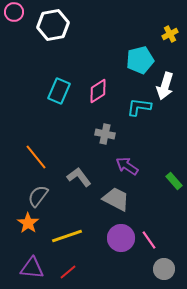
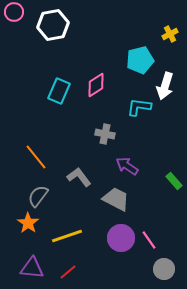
pink diamond: moved 2 px left, 6 px up
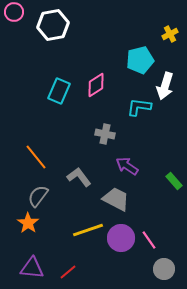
yellow line: moved 21 px right, 6 px up
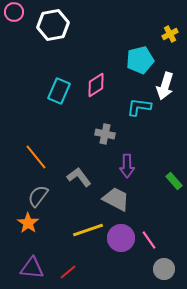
purple arrow: rotated 125 degrees counterclockwise
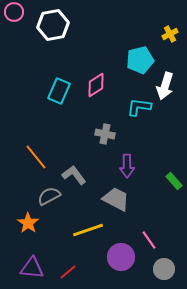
gray L-shape: moved 5 px left, 2 px up
gray semicircle: moved 11 px right; rotated 25 degrees clockwise
purple circle: moved 19 px down
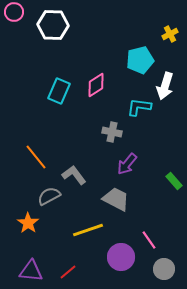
white hexagon: rotated 12 degrees clockwise
gray cross: moved 7 px right, 2 px up
purple arrow: moved 2 px up; rotated 40 degrees clockwise
purple triangle: moved 1 px left, 3 px down
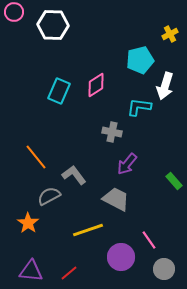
red line: moved 1 px right, 1 px down
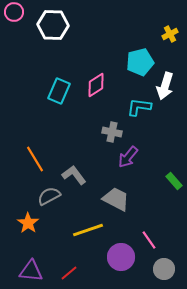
cyan pentagon: moved 2 px down
orange line: moved 1 px left, 2 px down; rotated 8 degrees clockwise
purple arrow: moved 1 px right, 7 px up
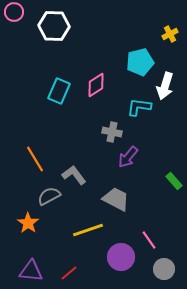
white hexagon: moved 1 px right, 1 px down
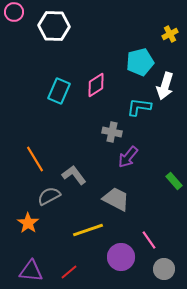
red line: moved 1 px up
